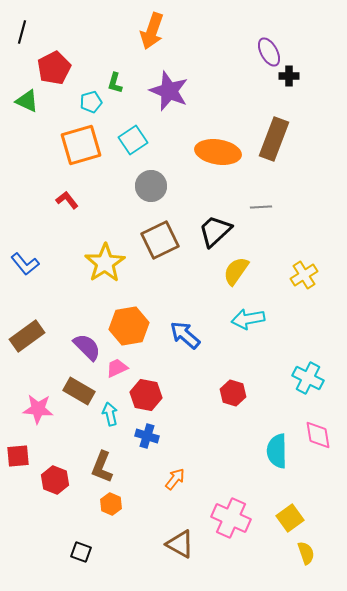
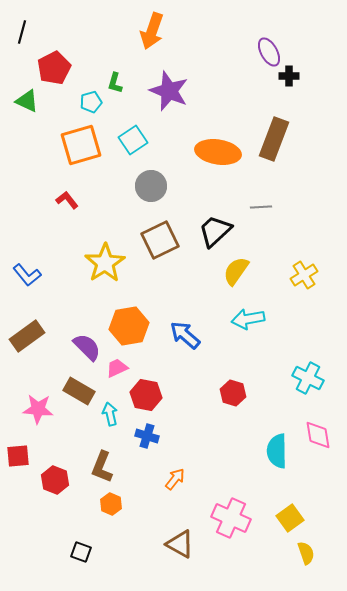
blue L-shape at (25, 264): moved 2 px right, 11 px down
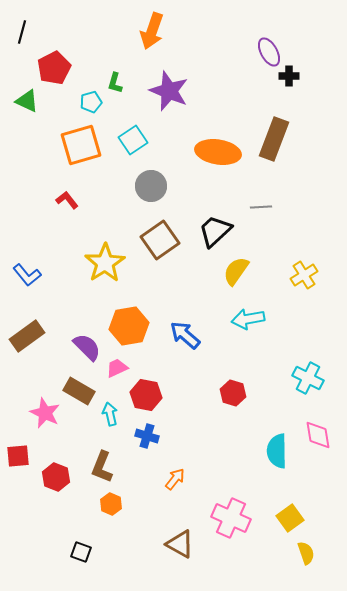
brown square at (160, 240): rotated 9 degrees counterclockwise
pink star at (38, 409): moved 7 px right, 4 px down; rotated 20 degrees clockwise
red hexagon at (55, 480): moved 1 px right, 3 px up
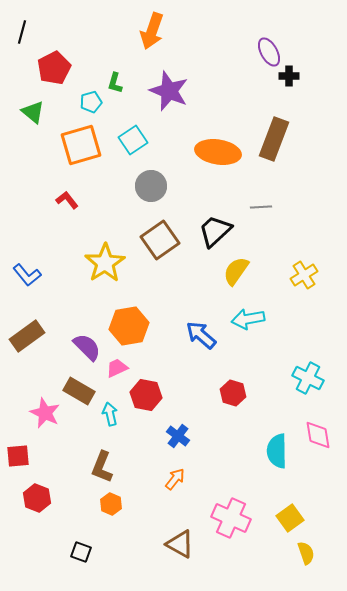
green triangle at (27, 101): moved 6 px right, 11 px down; rotated 15 degrees clockwise
blue arrow at (185, 335): moved 16 px right
blue cross at (147, 436): moved 31 px right; rotated 20 degrees clockwise
red hexagon at (56, 477): moved 19 px left, 21 px down
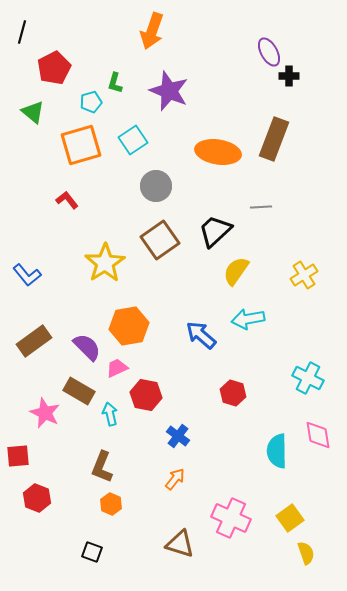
gray circle at (151, 186): moved 5 px right
brown rectangle at (27, 336): moved 7 px right, 5 px down
brown triangle at (180, 544): rotated 12 degrees counterclockwise
black square at (81, 552): moved 11 px right
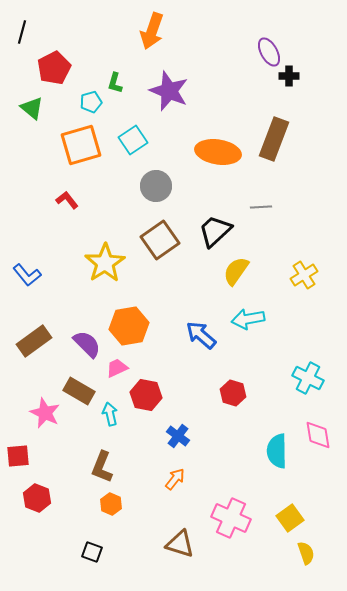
green triangle at (33, 112): moved 1 px left, 4 px up
purple semicircle at (87, 347): moved 3 px up
